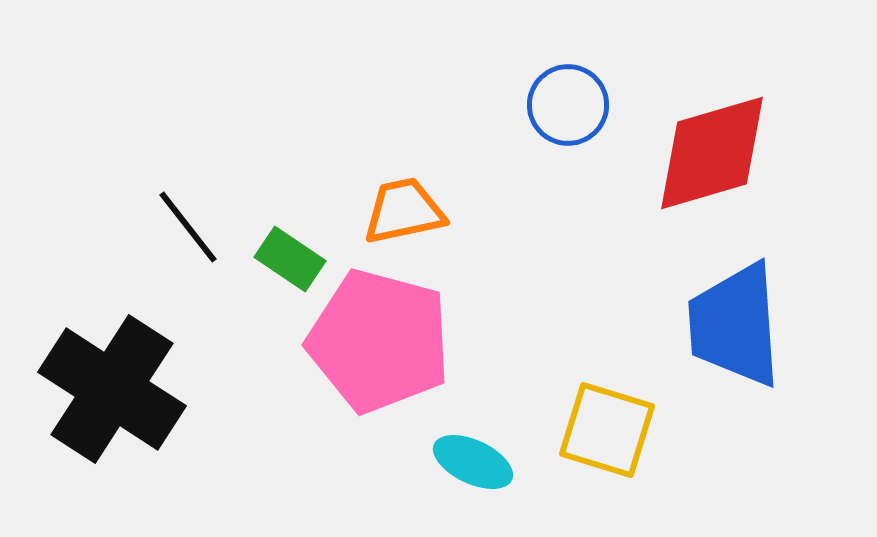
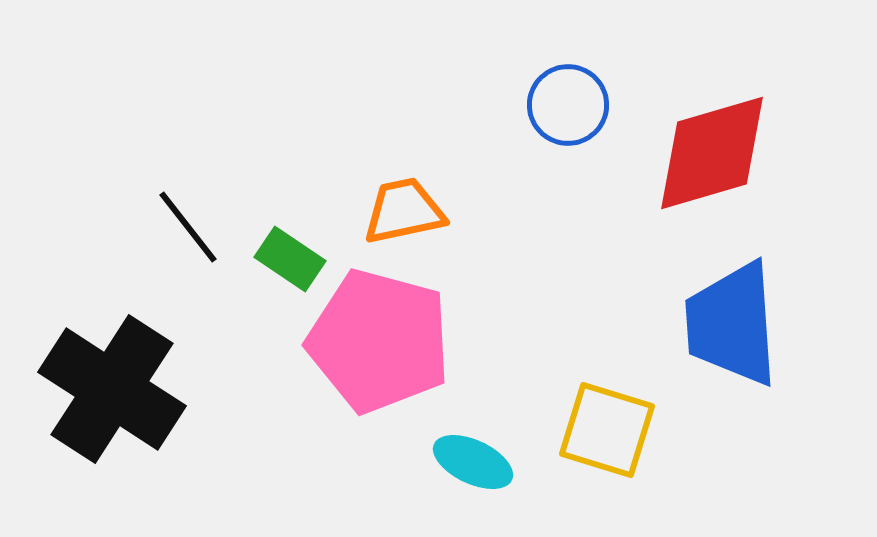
blue trapezoid: moved 3 px left, 1 px up
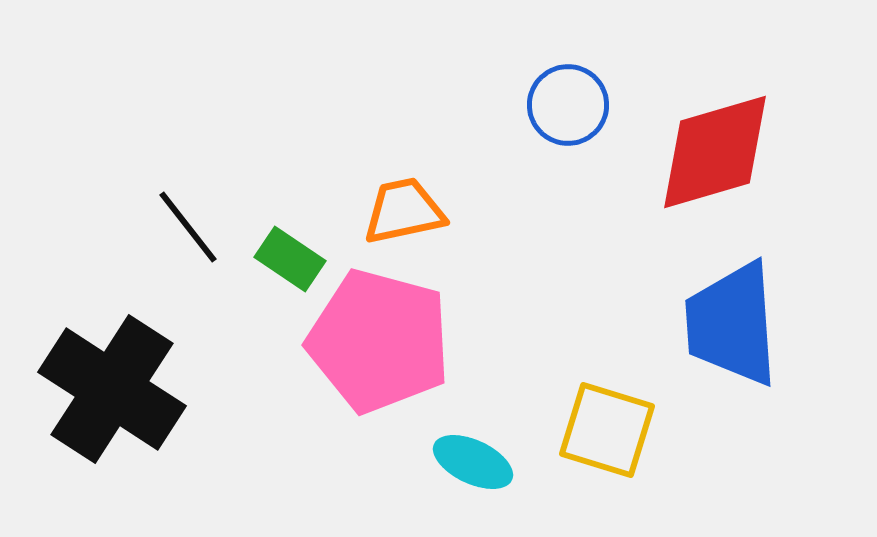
red diamond: moved 3 px right, 1 px up
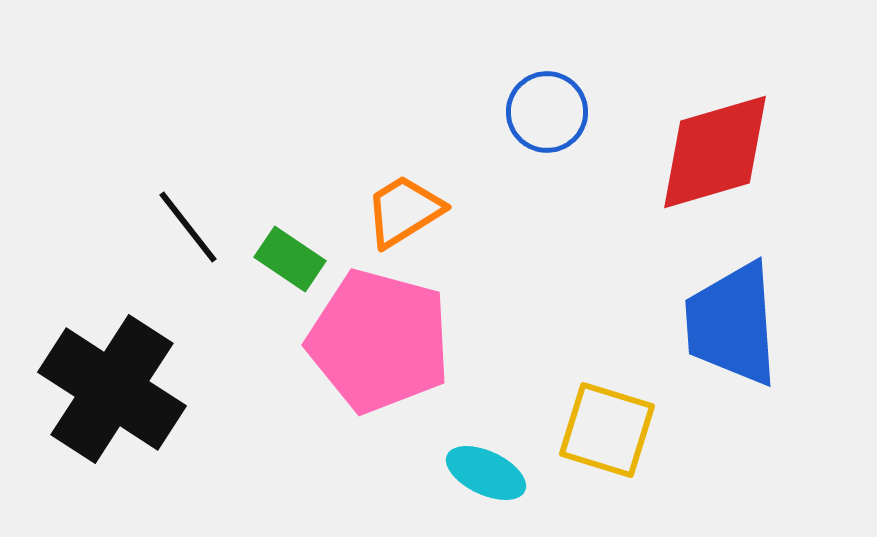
blue circle: moved 21 px left, 7 px down
orange trapezoid: rotated 20 degrees counterclockwise
cyan ellipse: moved 13 px right, 11 px down
